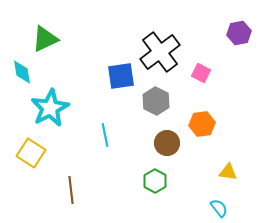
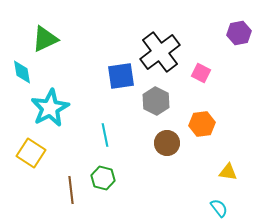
green hexagon: moved 52 px left, 3 px up; rotated 15 degrees counterclockwise
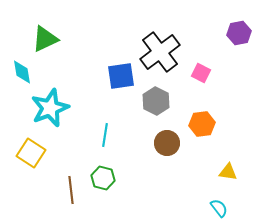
cyan star: rotated 6 degrees clockwise
cyan line: rotated 20 degrees clockwise
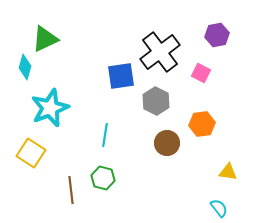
purple hexagon: moved 22 px left, 2 px down
cyan diamond: moved 3 px right, 5 px up; rotated 25 degrees clockwise
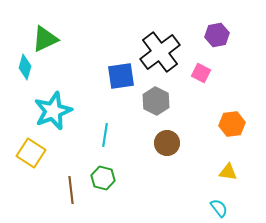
cyan star: moved 3 px right, 3 px down
orange hexagon: moved 30 px right
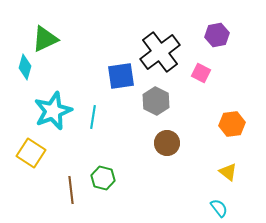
cyan line: moved 12 px left, 18 px up
yellow triangle: rotated 30 degrees clockwise
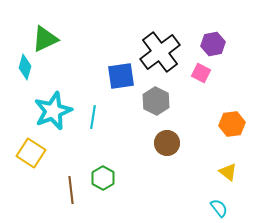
purple hexagon: moved 4 px left, 9 px down
green hexagon: rotated 15 degrees clockwise
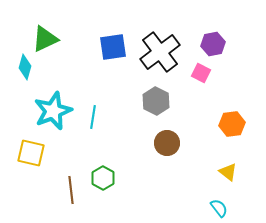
blue square: moved 8 px left, 29 px up
yellow square: rotated 20 degrees counterclockwise
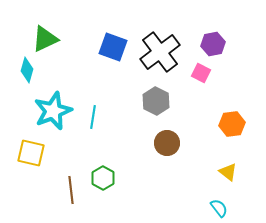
blue square: rotated 28 degrees clockwise
cyan diamond: moved 2 px right, 3 px down
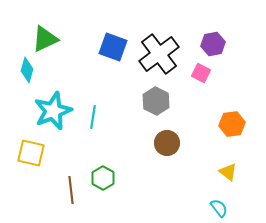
black cross: moved 1 px left, 2 px down
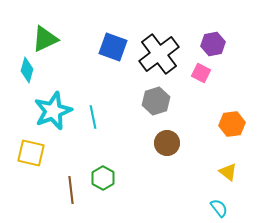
gray hexagon: rotated 16 degrees clockwise
cyan line: rotated 20 degrees counterclockwise
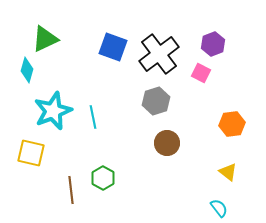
purple hexagon: rotated 10 degrees counterclockwise
